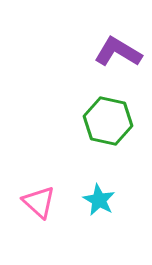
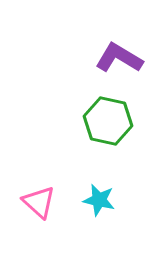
purple L-shape: moved 1 px right, 6 px down
cyan star: rotated 16 degrees counterclockwise
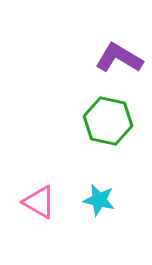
pink triangle: rotated 12 degrees counterclockwise
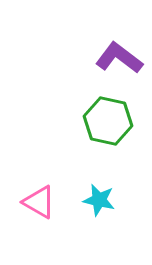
purple L-shape: rotated 6 degrees clockwise
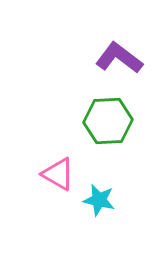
green hexagon: rotated 15 degrees counterclockwise
pink triangle: moved 19 px right, 28 px up
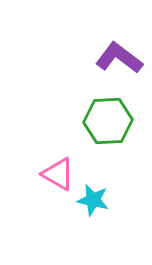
cyan star: moved 6 px left
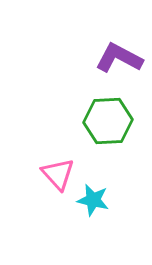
purple L-shape: rotated 9 degrees counterclockwise
pink triangle: rotated 18 degrees clockwise
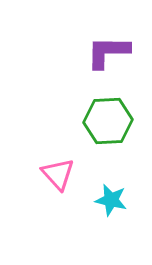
purple L-shape: moved 11 px left, 6 px up; rotated 27 degrees counterclockwise
cyan star: moved 18 px right
